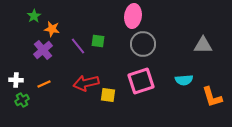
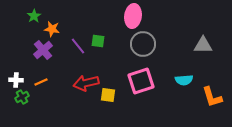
orange line: moved 3 px left, 2 px up
green cross: moved 3 px up
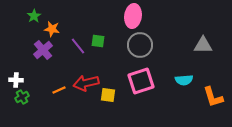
gray circle: moved 3 px left, 1 px down
orange line: moved 18 px right, 8 px down
orange L-shape: moved 1 px right
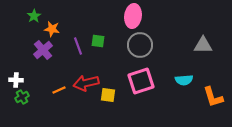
purple line: rotated 18 degrees clockwise
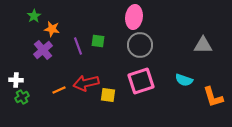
pink ellipse: moved 1 px right, 1 px down
cyan semicircle: rotated 24 degrees clockwise
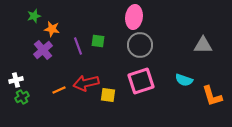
green star: rotated 16 degrees clockwise
white cross: rotated 16 degrees counterclockwise
orange L-shape: moved 1 px left, 1 px up
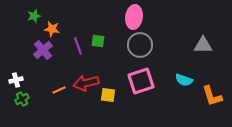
green cross: moved 2 px down
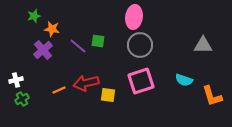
purple line: rotated 30 degrees counterclockwise
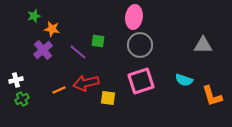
purple line: moved 6 px down
yellow square: moved 3 px down
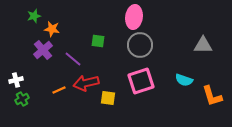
purple line: moved 5 px left, 7 px down
